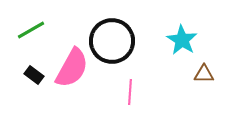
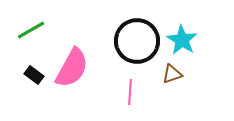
black circle: moved 25 px right
brown triangle: moved 32 px left; rotated 20 degrees counterclockwise
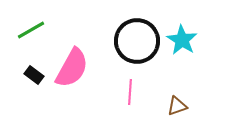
brown triangle: moved 5 px right, 32 px down
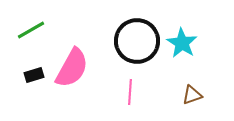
cyan star: moved 3 px down
black rectangle: rotated 54 degrees counterclockwise
brown triangle: moved 15 px right, 11 px up
